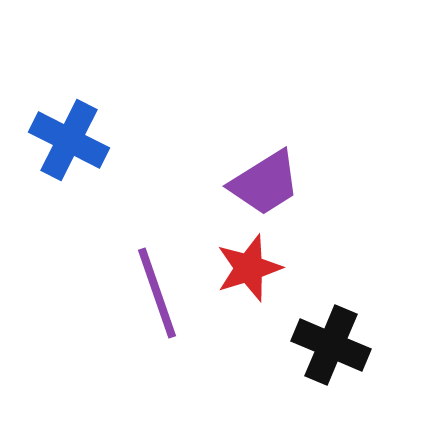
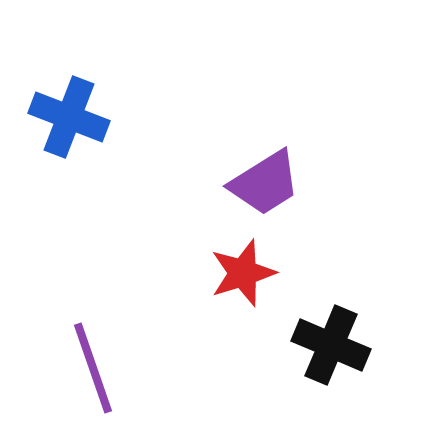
blue cross: moved 23 px up; rotated 6 degrees counterclockwise
red star: moved 6 px left, 5 px down
purple line: moved 64 px left, 75 px down
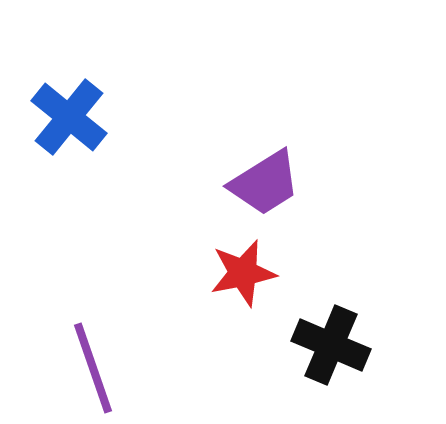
blue cross: rotated 18 degrees clockwise
red star: rotated 6 degrees clockwise
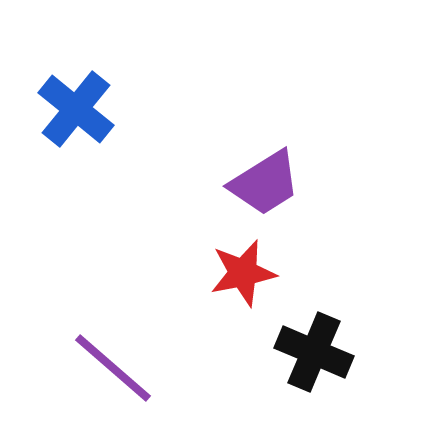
blue cross: moved 7 px right, 8 px up
black cross: moved 17 px left, 7 px down
purple line: moved 20 px right; rotated 30 degrees counterclockwise
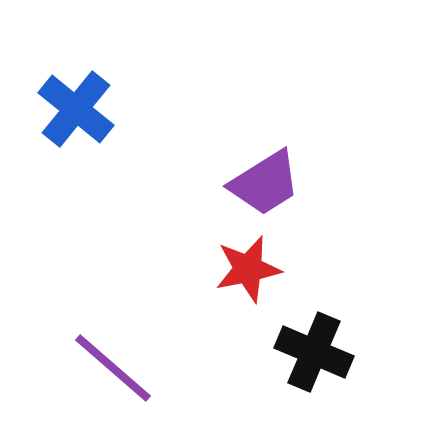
red star: moved 5 px right, 4 px up
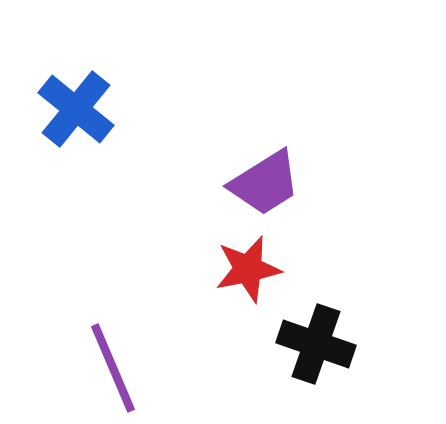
black cross: moved 2 px right, 8 px up; rotated 4 degrees counterclockwise
purple line: rotated 26 degrees clockwise
